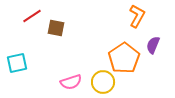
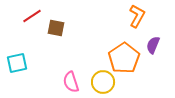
pink semicircle: rotated 90 degrees clockwise
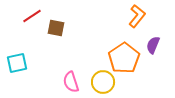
orange L-shape: rotated 10 degrees clockwise
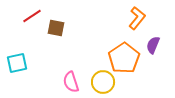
orange L-shape: moved 2 px down
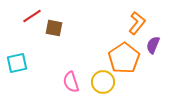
orange L-shape: moved 5 px down
brown square: moved 2 px left
